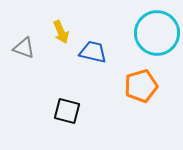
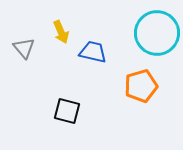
gray triangle: rotated 30 degrees clockwise
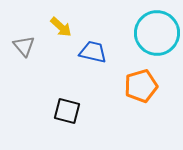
yellow arrow: moved 5 px up; rotated 25 degrees counterclockwise
gray triangle: moved 2 px up
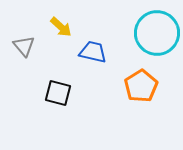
orange pentagon: rotated 16 degrees counterclockwise
black square: moved 9 px left, 18 px up
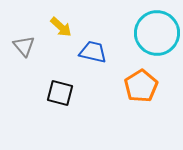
black square: moved 2 px right
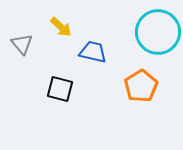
cyan circle: moved 1 px right, 1 px up
gray triangle: moved 2 px left, 2 px up
black square: moved 4 px up
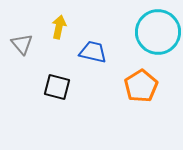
yellow arrow: moved 2 px left; rotated 120 degrees counterclockwise
black square: moved 3 px left, 2 px up
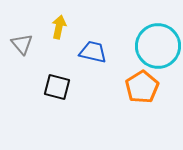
cyan circle: moved 14 px down
orange pentagon: moved 1 px right, 1 px down
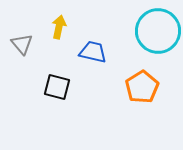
cyan circle: moved 15 px up
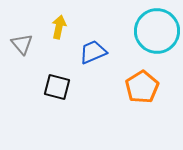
cyan circle: moved 1 px left
blue trapezoid: rotated 36 degrees counterclockwise
